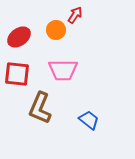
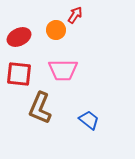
red ellipse: rotated 10 degrees clockwise
red square: moved 2 px right
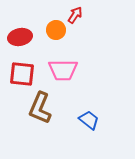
red ellipse: moved 1 px right; rotated 15 degrees clockwise
red square: moved 3 px right
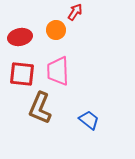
red arrow: moved 3 px up
pink trapezoid: moved 5 px left, 1 px down; rotated 88 degrees clockwise
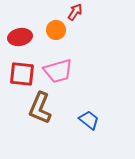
pink trapezoid: rotated 104 degrees counterclockwise
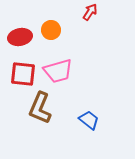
red arrow: moved 15 px right
orange circle: moved 5 px left
red square: moved 1 px right
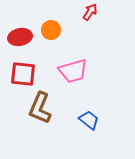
pink trapezoid: moved 15 px right
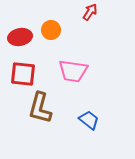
pink trapezoid: rotated 24 degrees clockwise
brown L-shape: rotated 8 degrees counterclockwise
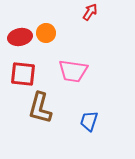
orange circle: moved 5 px left, 3 px down
blue trapezoid: moved 1 px down; rotated 110 degrees counterclockwise
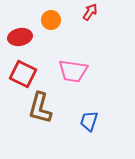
orange circle: moved 5 px right, 13 px up
red square: rotated 20 degrees clockwise
